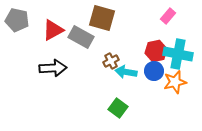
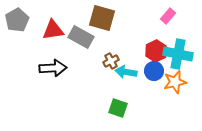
gray pentagon: rotated 30 degrees clockwise
red triangle: rotated 20 degrees clockwise
red hexagon: rotated 15 degrees counterclockwise
green square: rotated 18 degrees counterclockwise
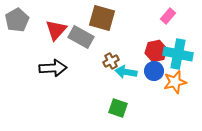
red triangle: moved 3 px right; rotated 40 degrees counterclockwise
red hexagon: rotated 15 degrees clockwise
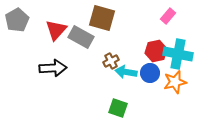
blue circle: moved 4 px left, 2 px down
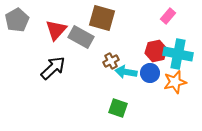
black arrow: rotated 40 degrees counterclockwise
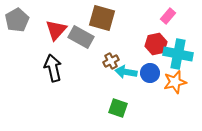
red hexagon: moved 7 px up
black arrow: rotated 60 degrees counterclockwise
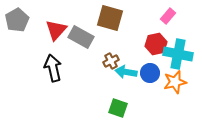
brown square: moved 8 px right
